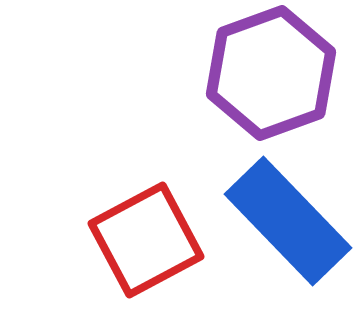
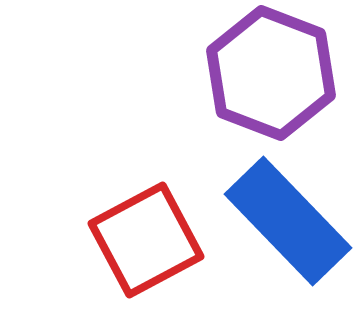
purple hexagon: rotated 19 degrees counterclockwise
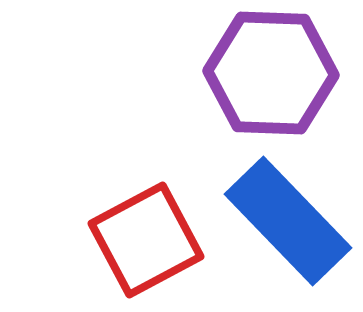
purple hexagon: rotated 19 degrees counterclockwise
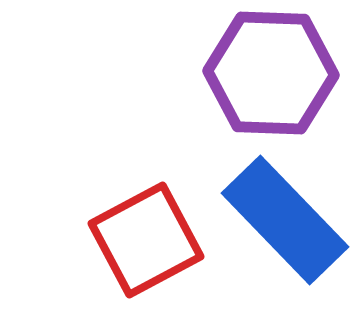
blue rectangle: moved 3 px left, 1 px up
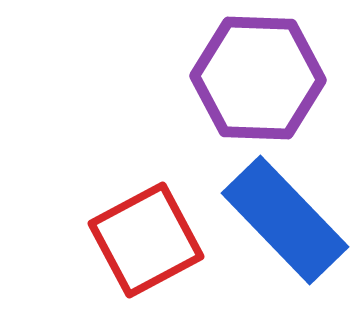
purple hexagon: moved 13 px left, 5 px down
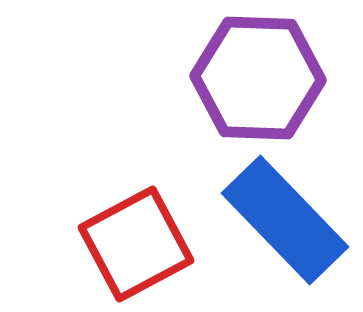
red square: moved 10 px left, 4 px down
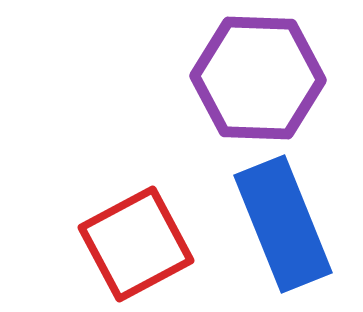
blue rectangle: moved 2 px left, 4 px down; rotated 22 degrees clockwise
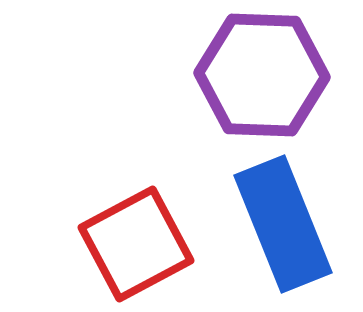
purple hexagon: moved 4 px right, 3 px up
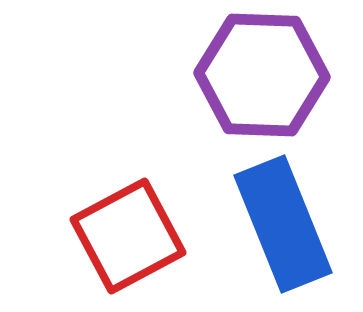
red square: moved 8 px left, 8 px up
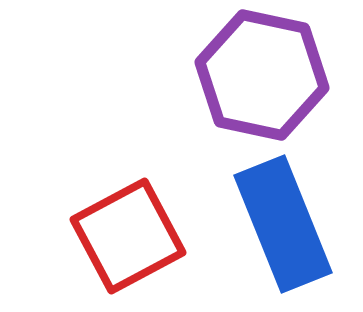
purple hexagon: rotated 10 degrees clockwise
